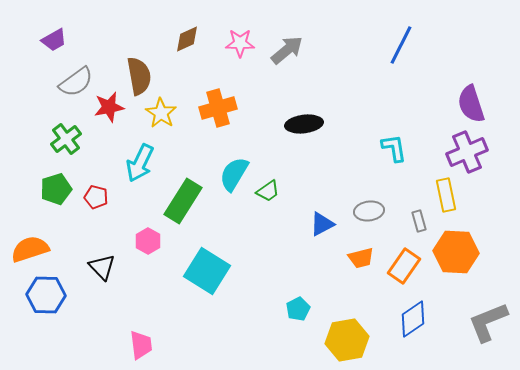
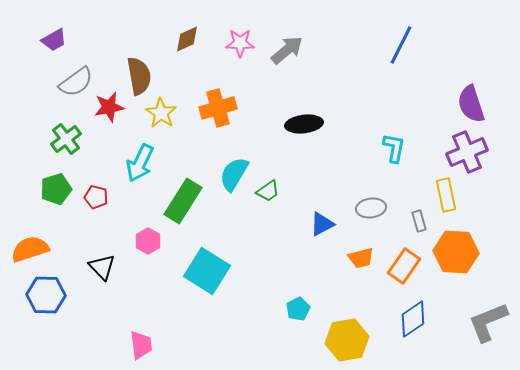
cyan L-shape: rotated 20 degrees clockwise
gray ellipse: moved 2 px right, 3 px up
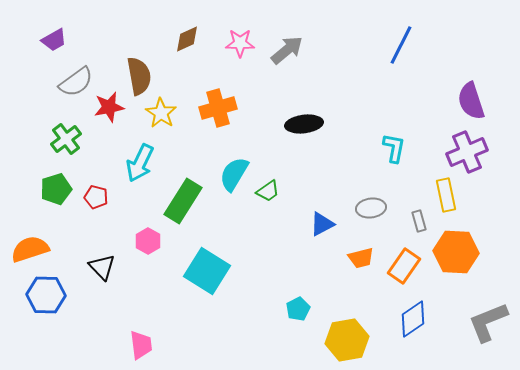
purple semicircle: moved 3 px up
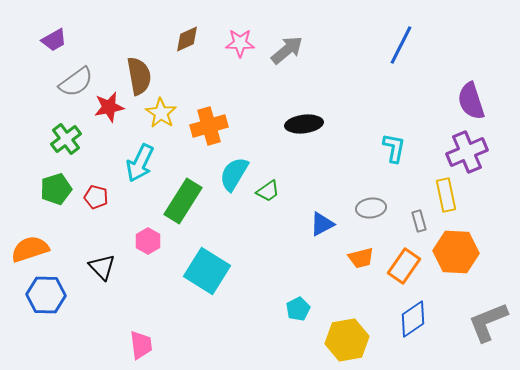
orange cross: moved 9 px left, 18 px down
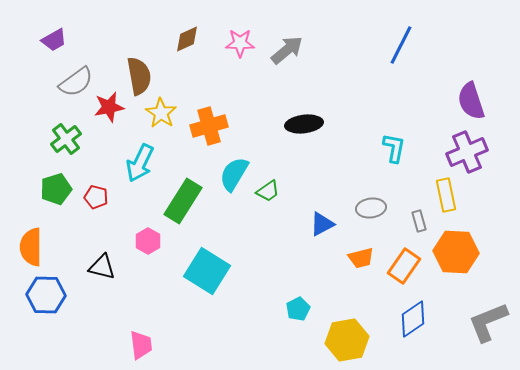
orange semicircle: moved 1 px right, 2 px up; rotated 72 degrees counterclockwise
black triangle: rotated 32 degrees counterclockwise
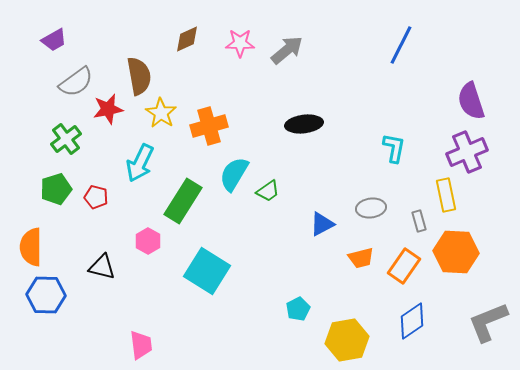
red star: moved 1 px left, 2 px down
blue diamond: moved 1 px left, 2 px down
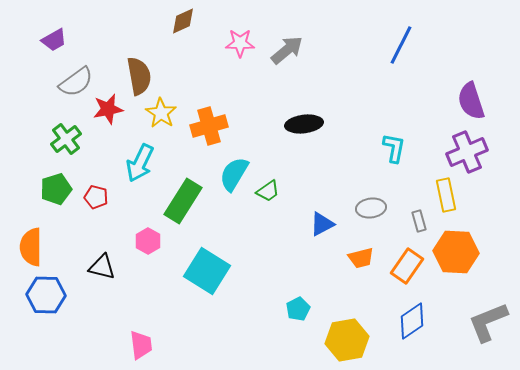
brown diamond: moved 4 px left, 18 px up
orange rectangle: moved 3 px right
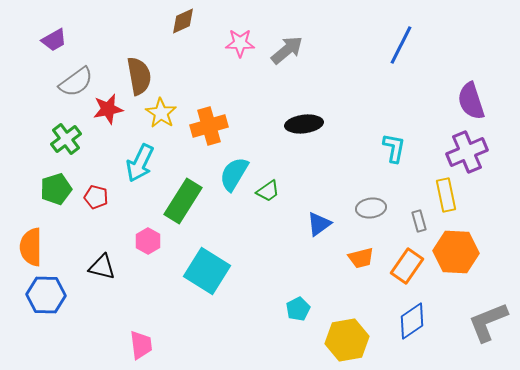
blue triangle: moved 3 px left; rotated 8 degrees counterclockwise
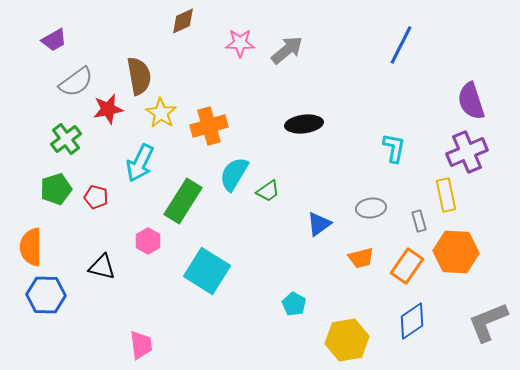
cyan pentagon: moved 4 px left, 5 px up; rotated 15 degrees counterclockwise
